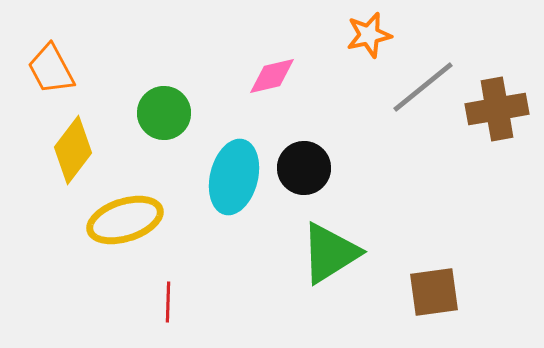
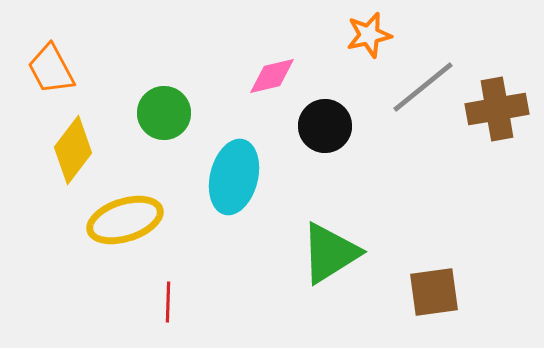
black circle: moved 21 px right, 42 px up
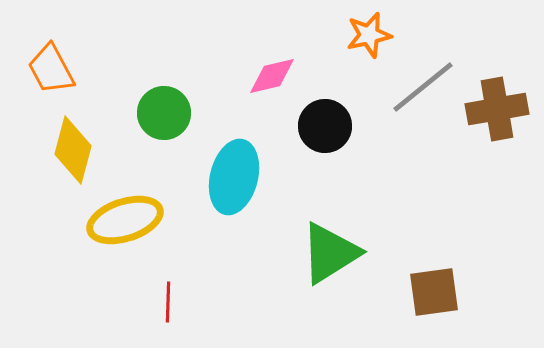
yellow diamond: rotated 22 degrees counterclockwise
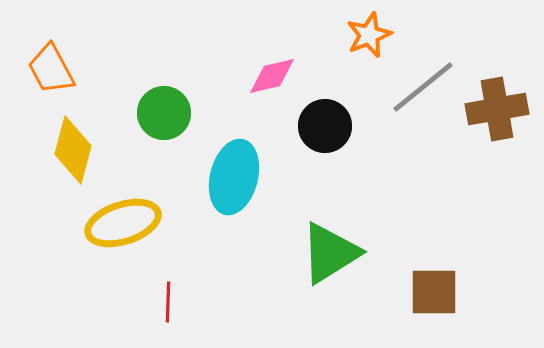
orange star: rotated 9 degrees counterclockwise
yellow ellipse: moved 2 px left, 3 px down
brown square: rotated 8 degrees clockwise
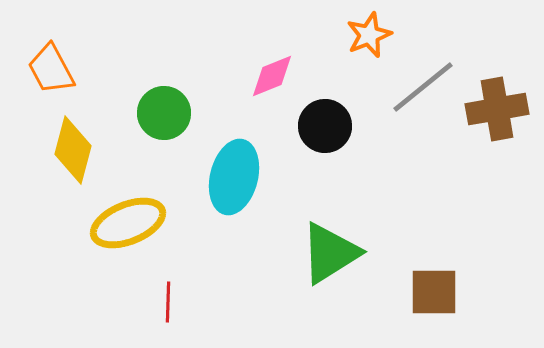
pink diamond: rotated 9 degrees counterclockwise
yellow ellipse: moved 5 px right; rotated 4 degrees counterclockwise
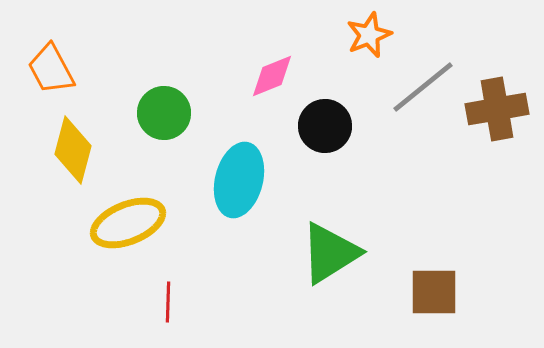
cyan ellipse: moved 5 px right, 3 px down
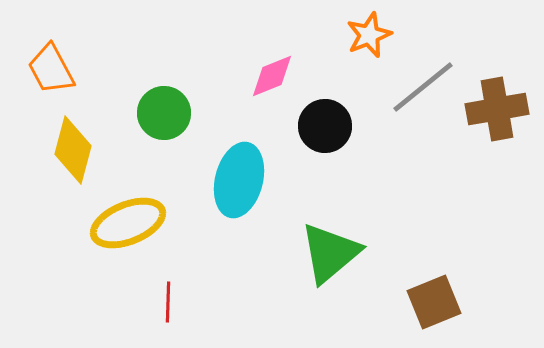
green triangle: rotated 8 degrees counterclockwise
brown square: moved 10 px down; rotated 22 degrees counterclockwise
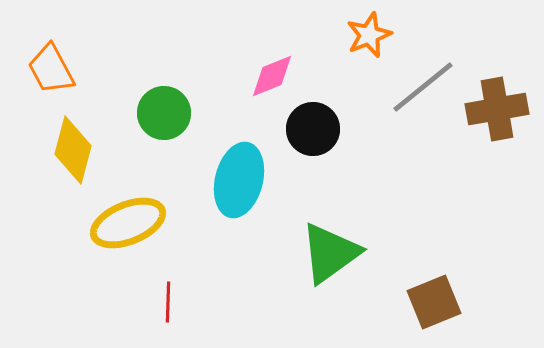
black circle: moved 12 px left, 3 px down
green triangle: rotated 4 degrees clockwise
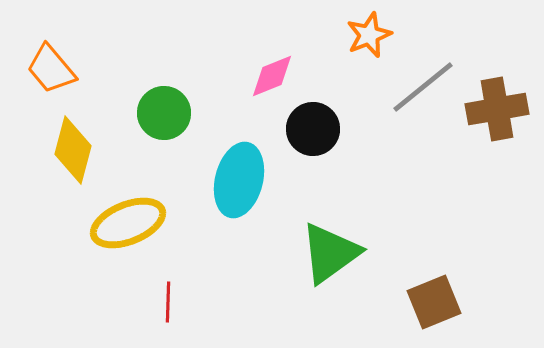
orange trapezoid: rotated 12 degrees counterclockwise
